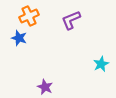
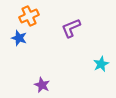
purple L-shape: moved 8 px down
purple star: moved 3 px left, 2 px up
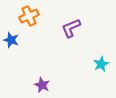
blue star: moved 8 px left, 2 px down
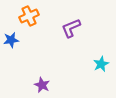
blue star: rotated 28 degrees counterclockwise
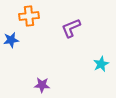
orange cross: rotated 18 degrees clockwise
purple star: rotated 21 degrees counterclockwise
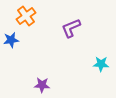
orange cross: moved 3 px left; rotated 30 degrees counterclockwise
cyan star: rotated 28 degrees clockwise
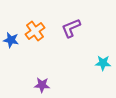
orange cross: moved 9 px right, 15 px down
blue star: rotated 21 degrees clockwise
cyan star: moved 2 px right, 1 px up
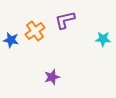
purple L-shape: moved 6 px left, 8 px up; rotated 10 degrees clockwise
cyan star: moved 24 px up
purple star: moved 10 px right, 8 px up; rotated 21 degrees counterclockwise
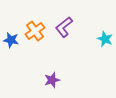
purple L-shape: moved 1 px left, 7 px down; rotated 25 degrees counterclockwise
cyan star: moved 2 px right; rotated 21 degrees clockwise
purple star: moved 3 px down
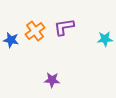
purple L-shape: rotated 30 degrees clockwise
cyan star: rotated 28 degrees counterclockwise
purple star: rotated 21 degrees clockwise
